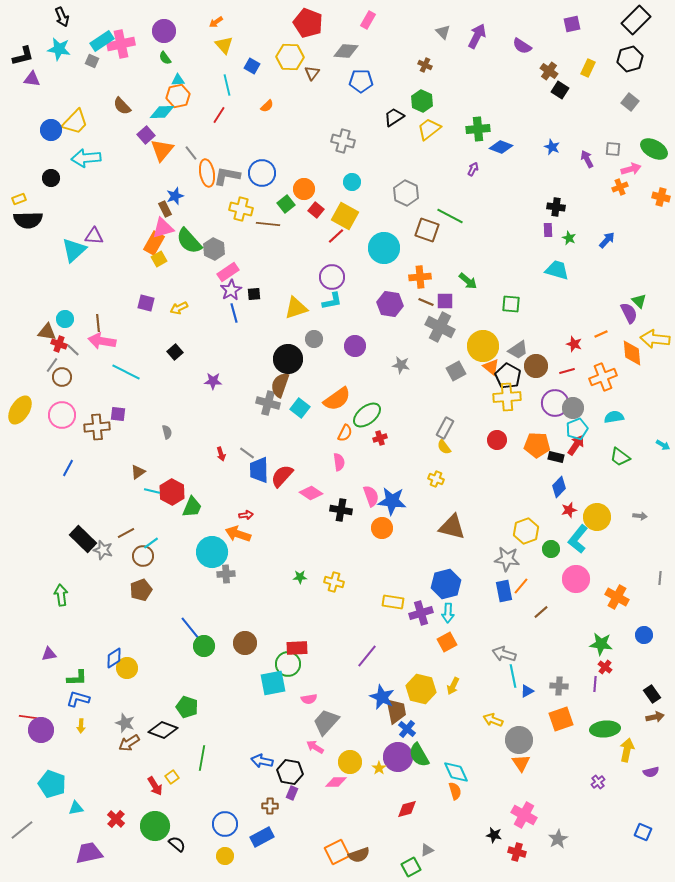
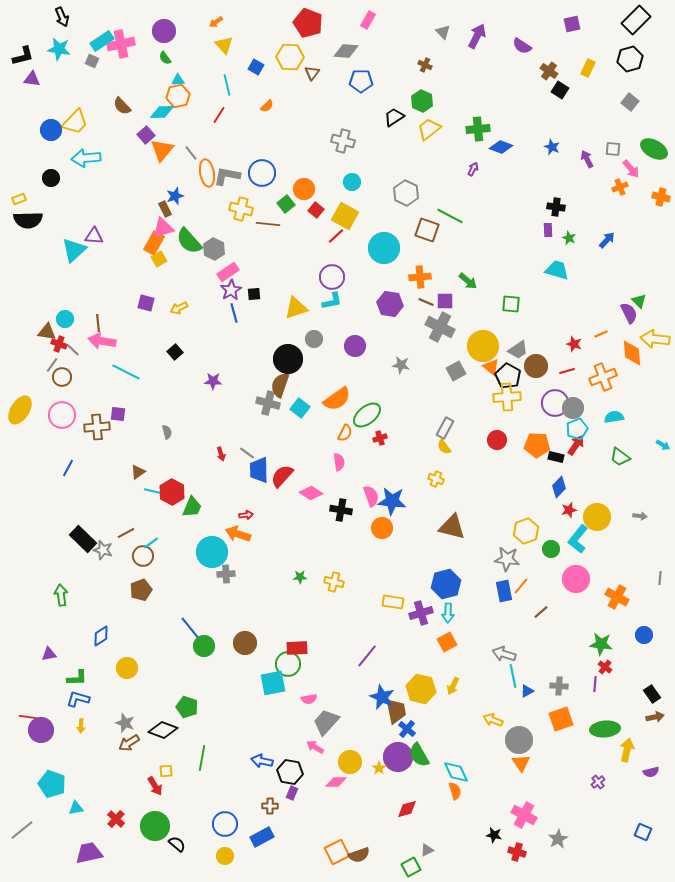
blue square at (252, 66): moved 4 px right, 1 px down
pink arrow at (631, 169): rotated 66 degrees clockwise
blue diamond at (114, 658): moved 13 px left, 22 px up
yellow square at (172, 777): moved 6 px left, 6 px up; rotated 32 degrees clockwise
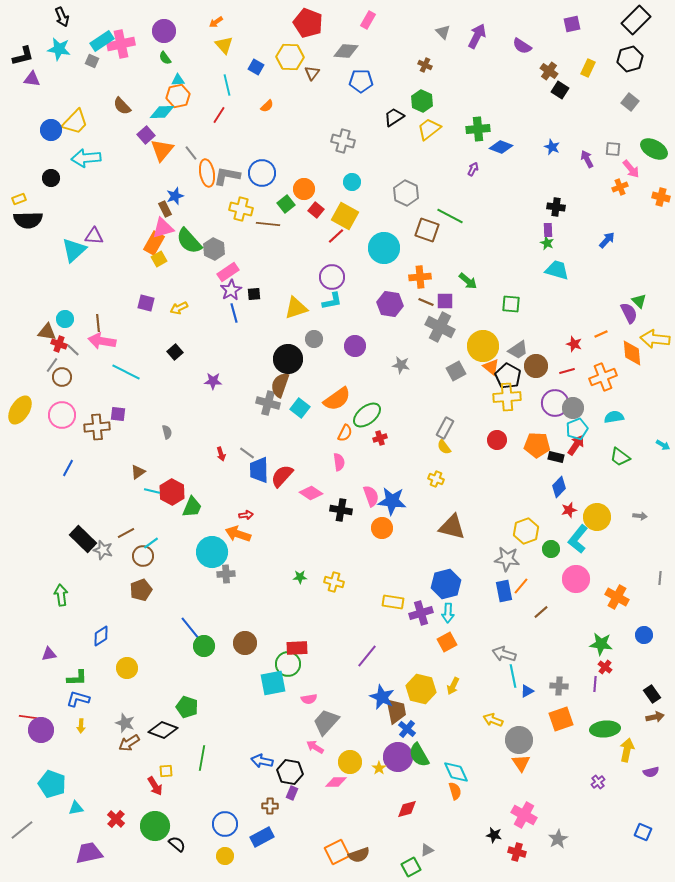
green star at (569, 238): moved 22 px left, 5 px down
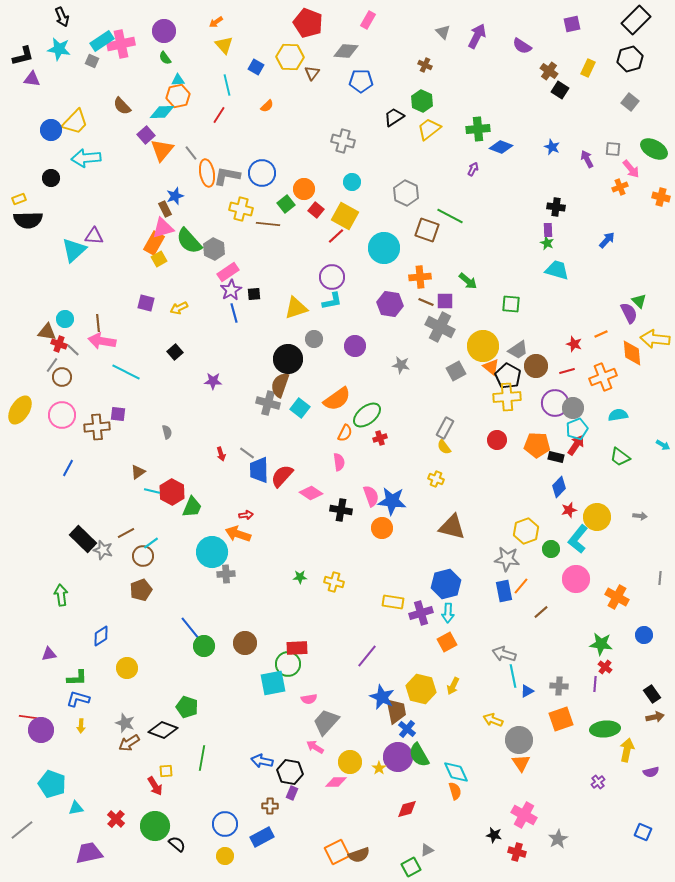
cyan semicircle at (614, 417): moved 4 px right, 2 px up
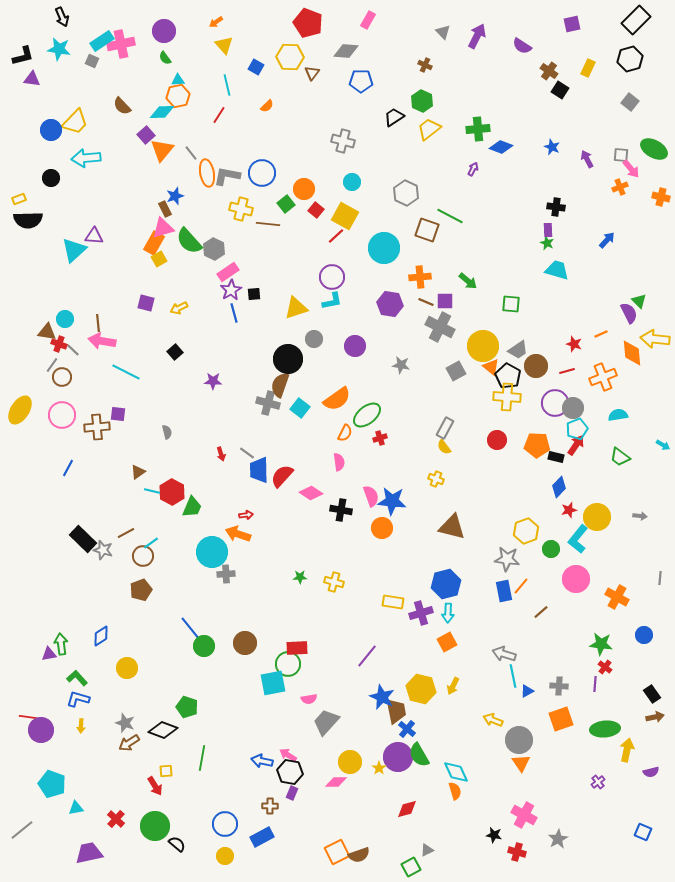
gray square at (613, 149): moved 8 px right, 6 px down
yellow cross at (507, 397): rotated 8 degrees clockwise
green arrow at (61, 595): moved 49 px down
green L-shape at (77, 678): rotated 130 degrees counterclockwise
pink arrow at (315, 747): moved 27 px left, 8 px down
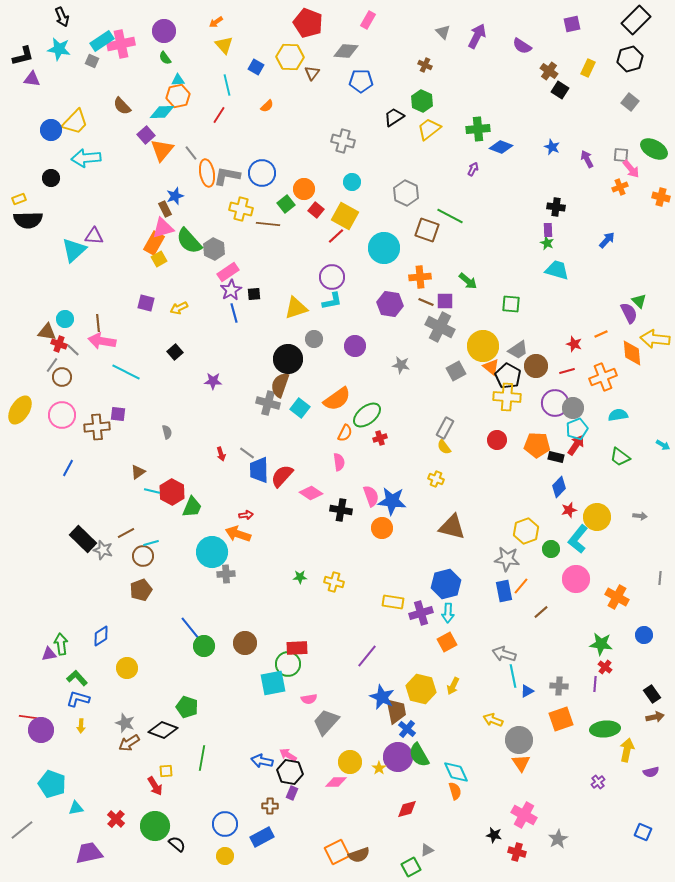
cyan line at (151, 543): rotated 21 degrees clockwise
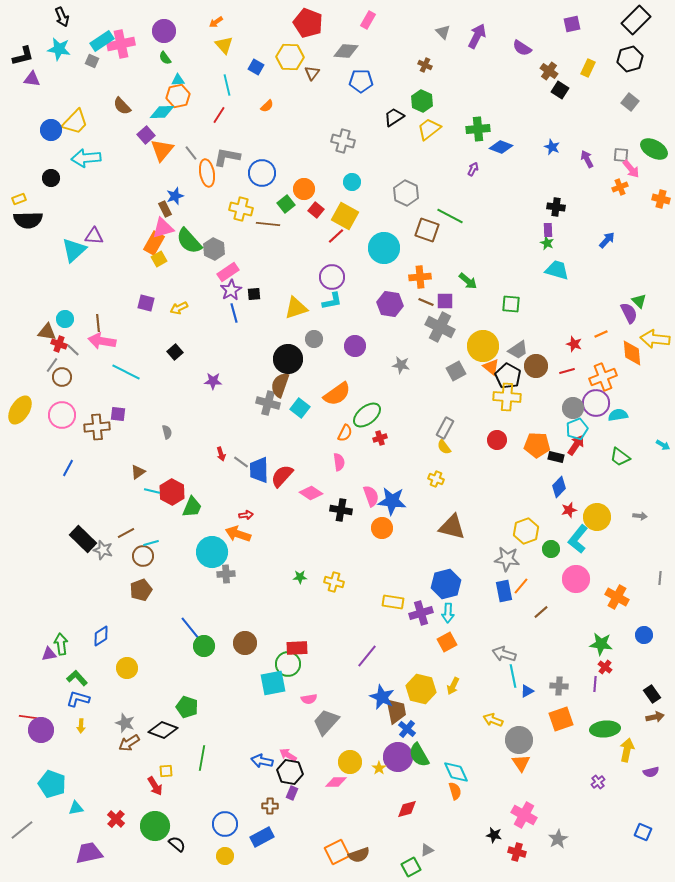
purple semicircle at (522, 46): moved 2 px down
gray L-shape at (227, 176): moved 19 px up
orange cross at (661, 197): moved 2 px down
orange semicircle at (337, 399): moved 5 px up
purple circle at (555, 403): moved 41 px right
gray line at (247, 453): moved 6 px left, 9 px down
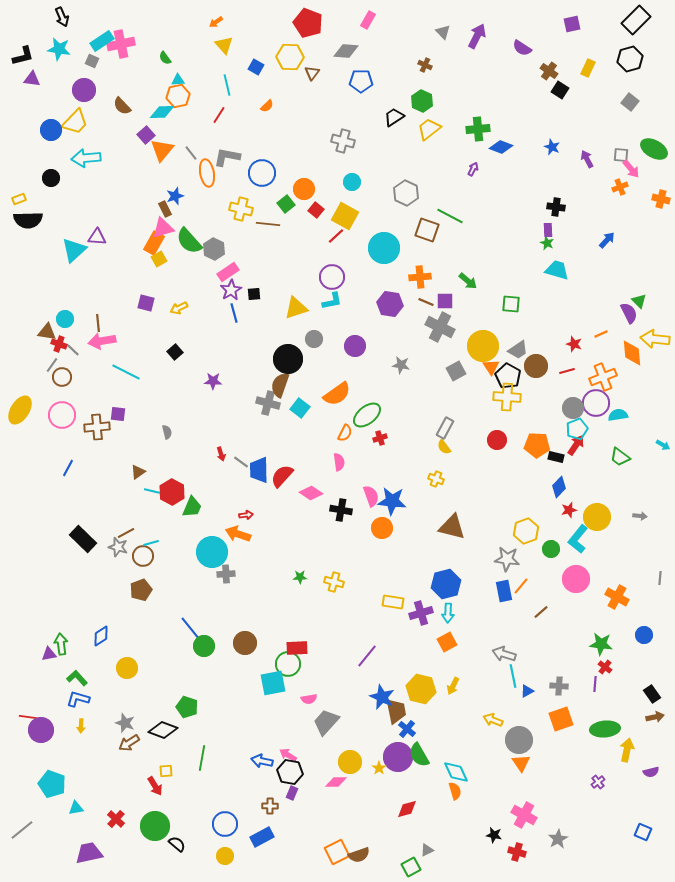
purple circle at (164, 31): moved 80 px left, 59 px down
purple triangle at (94, 236): moved 3 px right, 1 px down
pink arrow at (102, 341): rotated 20 degrees counterclockwise
orange triangle at (491, 367): rotated 18 degrees clockwise
gray star at (103, 550): moved 15 px right, 3 px up
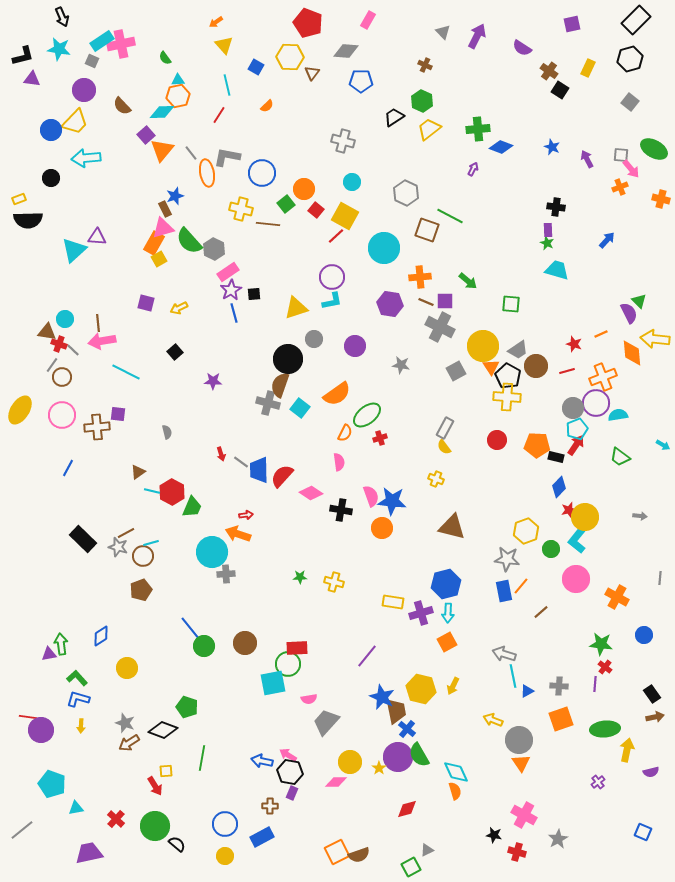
yellow circle at (597, 517): moved 12 px left
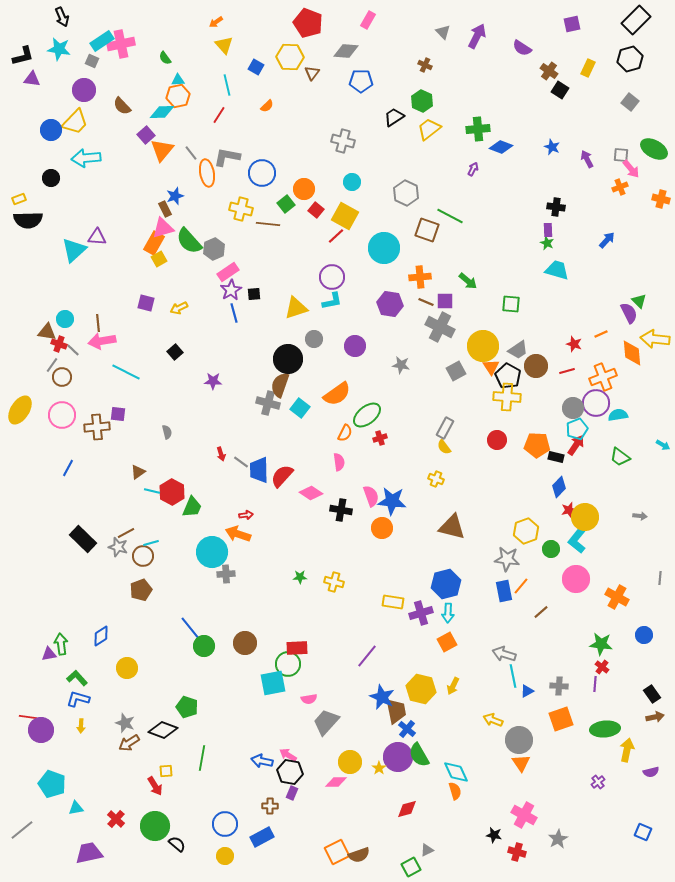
gray hexagon at (214, 249): rotated 10 degrees clockwise
red cross at (605, 667): moved 3 px left
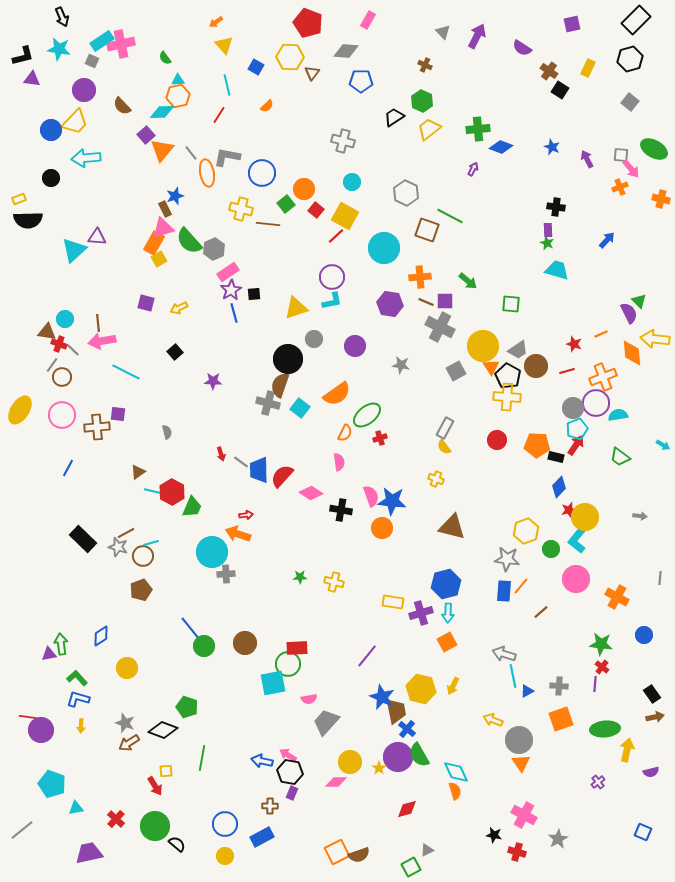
blue rectangle at (504, 591): rotated 15 degrees clockwise
